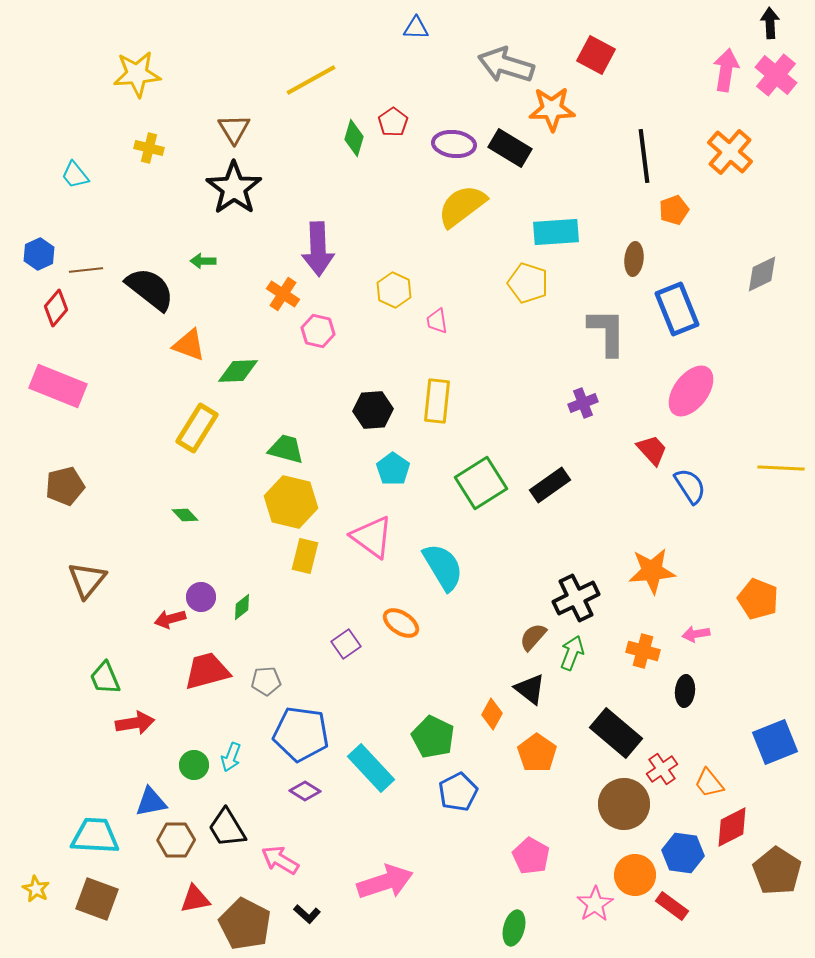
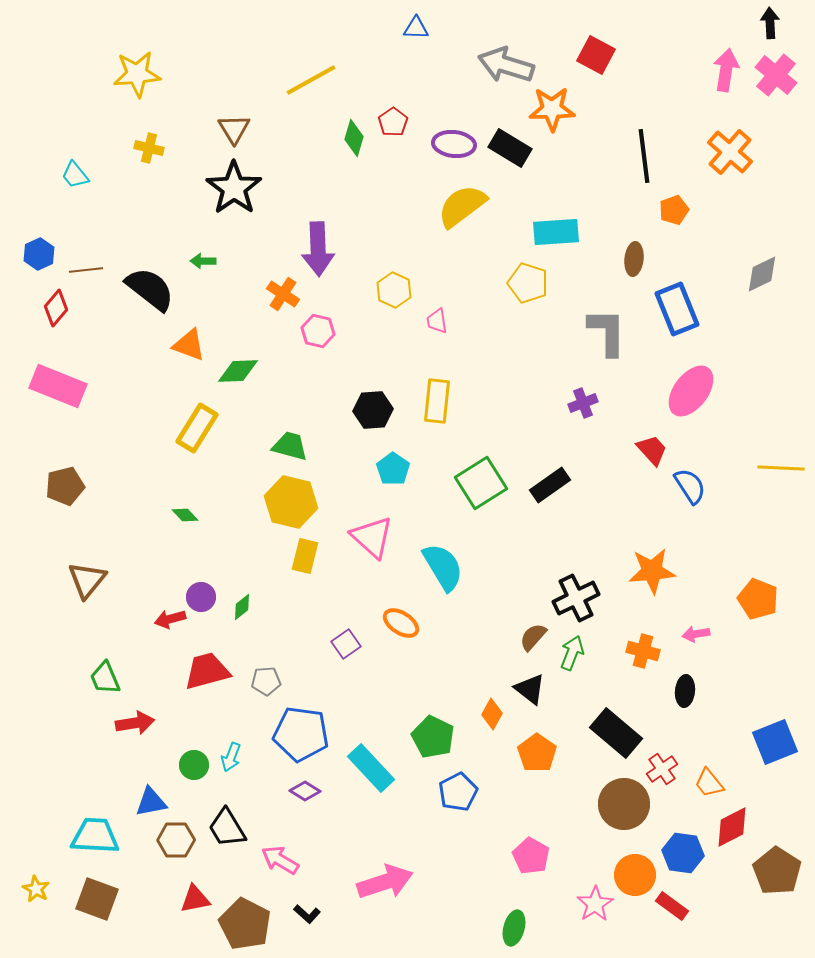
green trapezoid at (286, 449): moved 4 px right, 3 px up
pink triangle at (372, 537): rotated 6 degrees clockwise
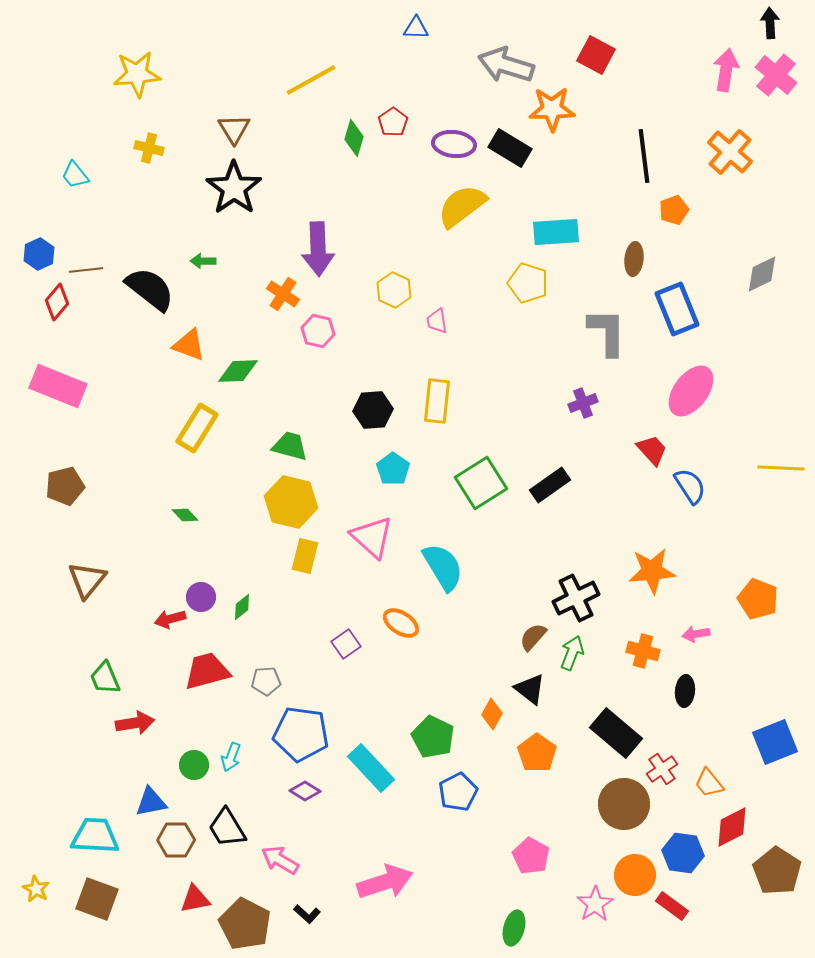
red diamond at (56, 308): moved 1 px right, 6 px up
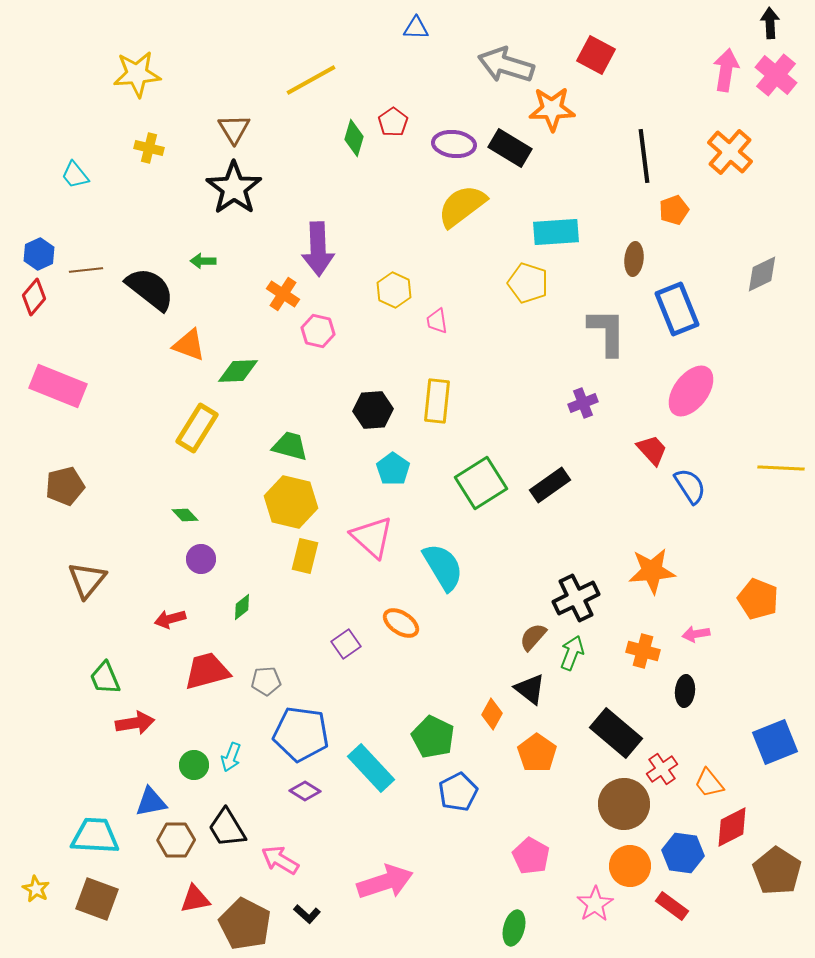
red diamond at (57, 302): moved 23 px left, 5 px up
purple circle at (201, 597): moved 38 px up
orange circle at (635, 875): moved 5 px left, 9 px up
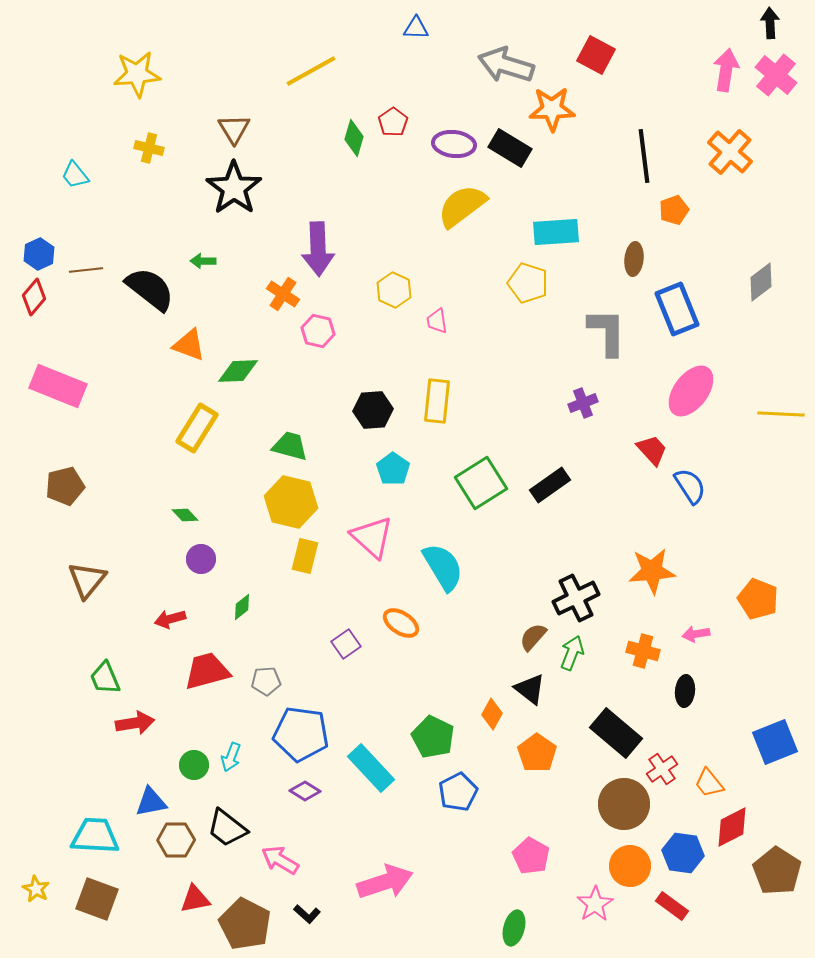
yellow line at (311, 80): moved 9 px up
gray diamond at (762, 274): moved 1 px left, 8 px down; rotated 12 degrees counterclockwise
yellow line at (781, 468): moved 54 px up
black trapezoid at (227, 828): rotated 21 degrees counterclockwise
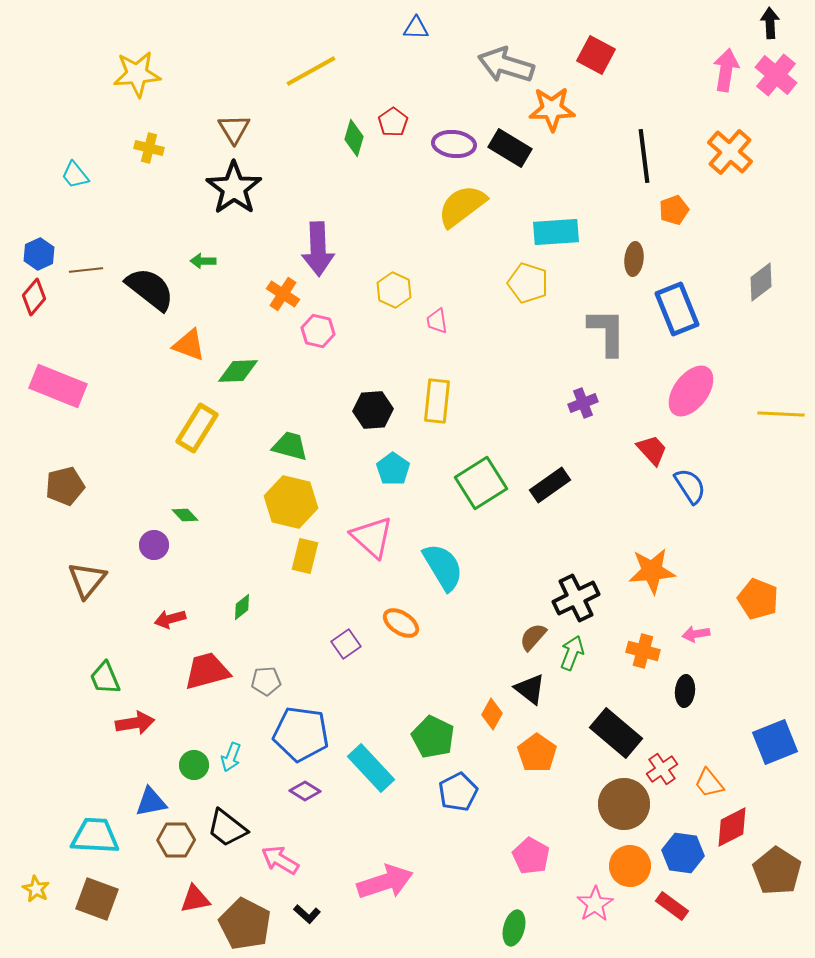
purple circle at (201, 559): moved 47 px left, 14 px up
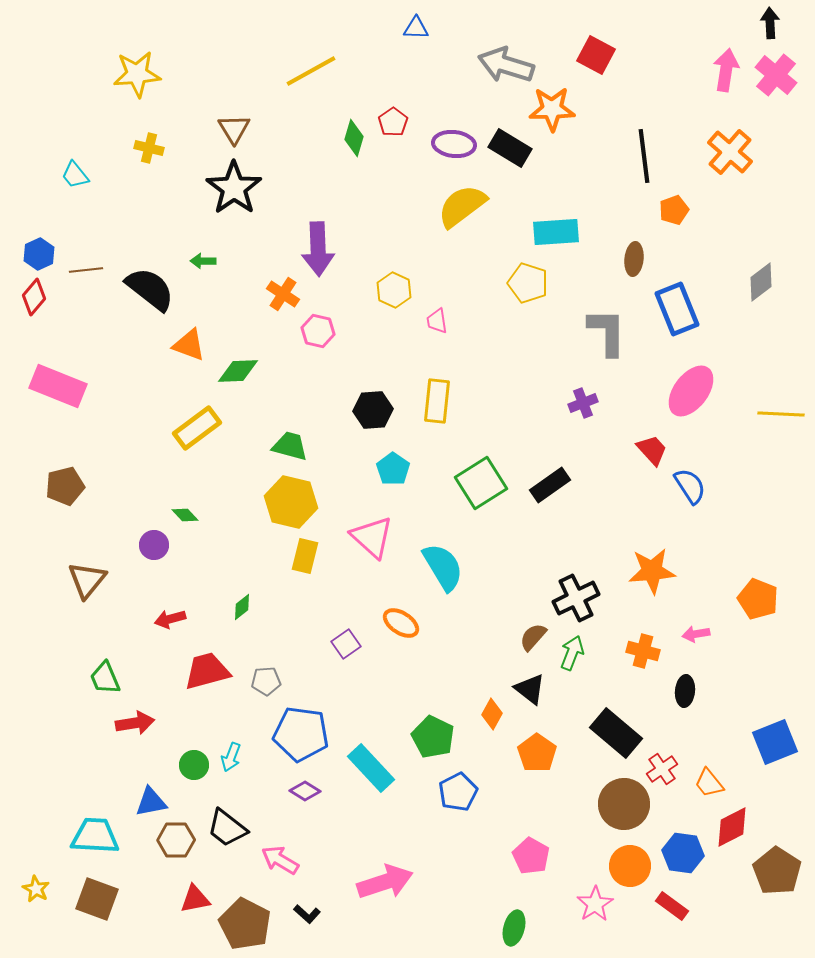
yellow rectangle at (197, 428): rotated 21 degrees clockwise
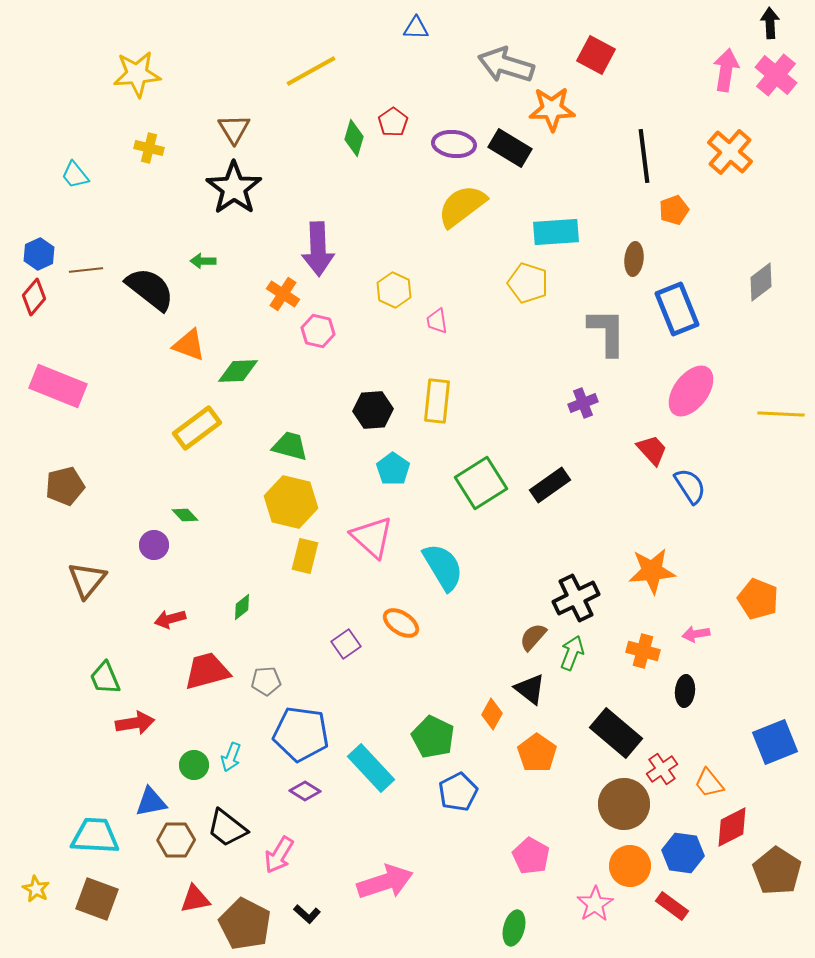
pink arrow at (280, 860): moved 1 px left, 5 px up; rotated 90 degrees counterclockwise
